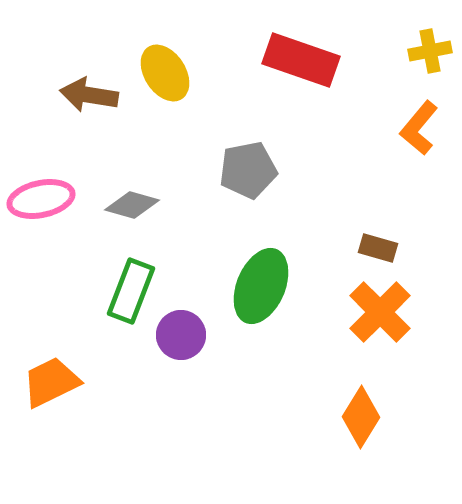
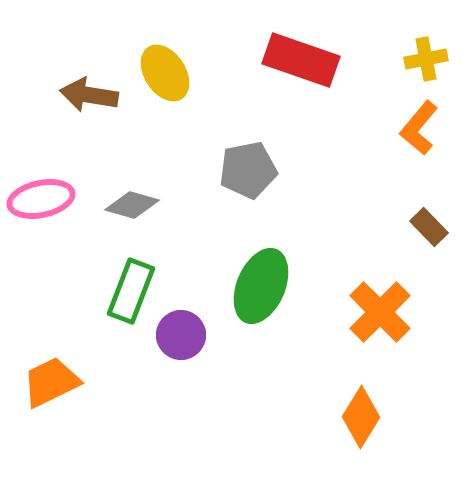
yellow cross: moved 4 px left, 8 px down
brown rectangle: moved 51 px right, 21 px up; rotated 30 degrees clockwise
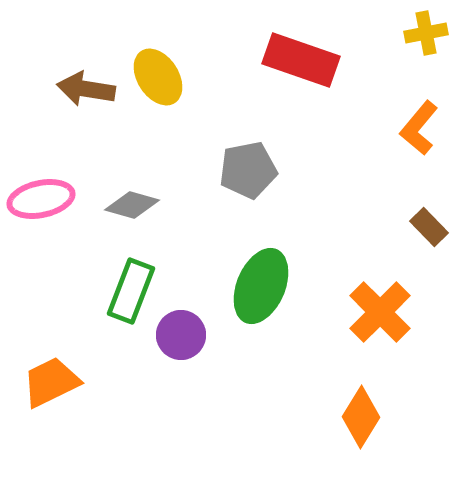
yellow cross: moved 26 px up
yellow ellipse: moved 7 px left, 4 px down
brown arrow: moved 3 px left, 6 px up
